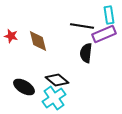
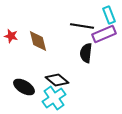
cyan rectangle: rotated 12 degrees counterclockwise
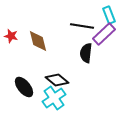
purple rectangle: rotated 20 degrees counterclockwise
black ellipse: rotated 20 degrees clockwise
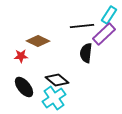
cyan rectangle: rotated 54 degrees clockwise
black line: rotated 15 degrees counterclockwise
red star: moved 10 px right, 20 px down; rotated 16 degrees counterclockwise
brown diamond: rotated 50 degrees counterclockwise
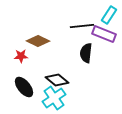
purple rectangle: rotated 65 degrees clockwise
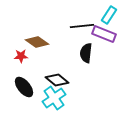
brown diamond: moved 1 px left, 1 px down; rotated 10 degrees clockwise
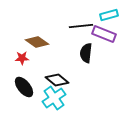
cyan rectangle: rotated 42 degrees clockwise
black line: moved 1 px left
red star: moved 1 px right, 2 px down
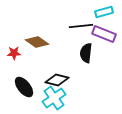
cyan rectangle: moved 5 px left, 3 px up
red star: moved 8 px left, 5 px up
black diamond: rotated 25 degrees counterclockwise
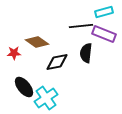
black diamond: moved 18 px up; rotated 25 degrees counterclockwise
cyan cross: moved 8 px left
